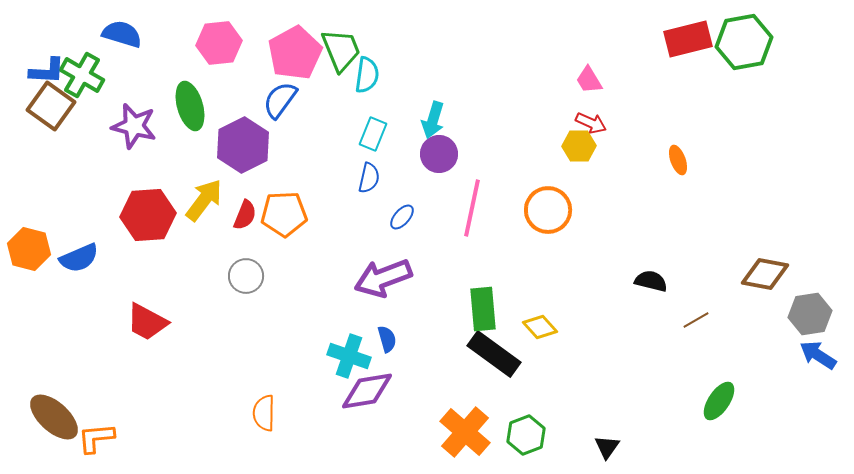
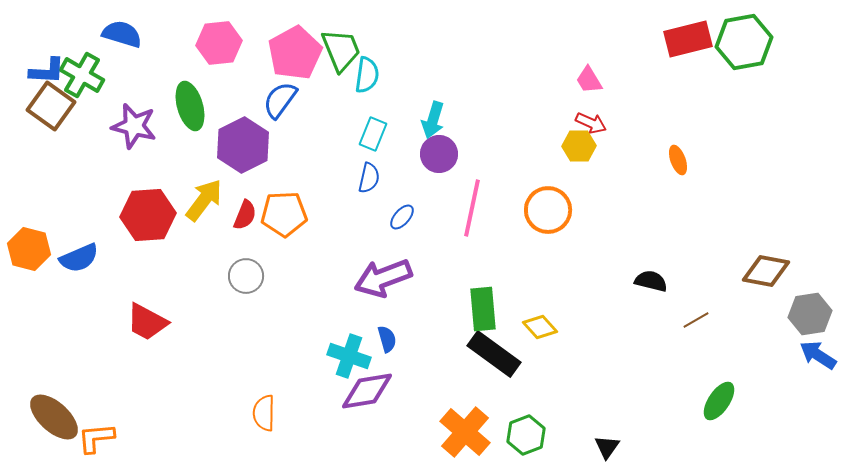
brown diamond at (765, 274): moved 1 px right, 3 px up
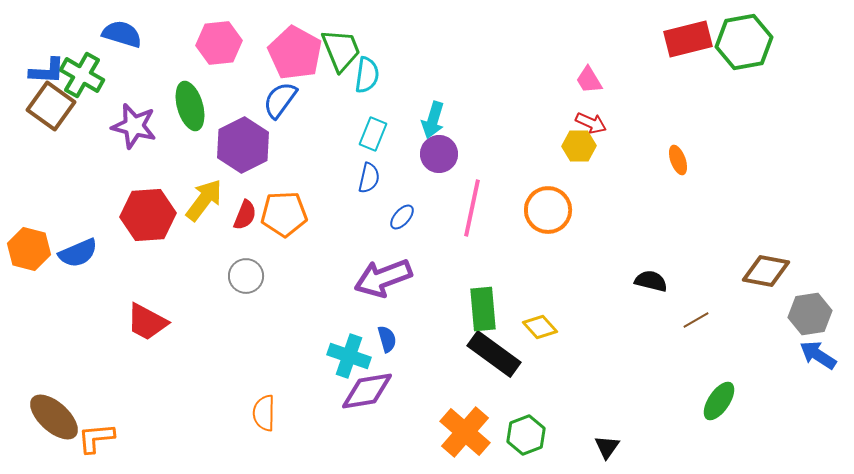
pink pentagon at (295, 53): rotated 14 degrees counterclockwise
blue semicircle at (79, 258): moved 1 px left, 5 px up
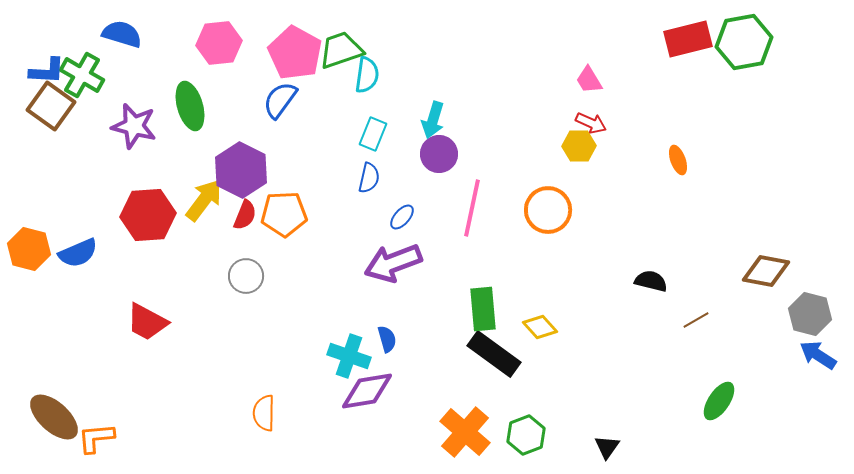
green trapezoid at (341, 50): rotated 87 degrees counterclockwise
purple hexagon at (243, 145): moved 2 px left, 25 px down; rotated 6 degrees counterclockwise
purple arrow at (383, 278): moved 10 px right, 15 px up
gray hexagon at (810, 314): rotated 24 degrees clockwise
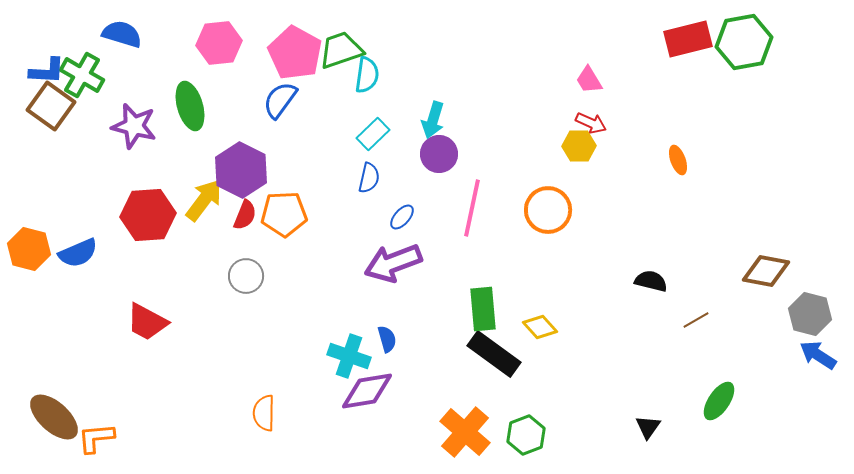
cyan rectangle at (373, 134): rotated 24 degrees clockwise
black triangle at (607, 447): moved 41 px right, 20 px up
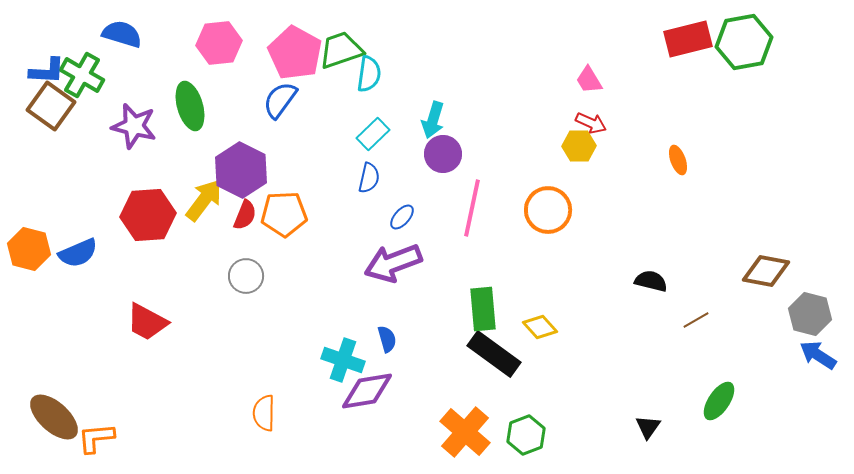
cyan semicircle at (367, 75): moved 2 px right, 1 px up
purple circle at (439, 154): moved 4 px right
cyan cross at (349, 356): moved 6 px left, 4 px down
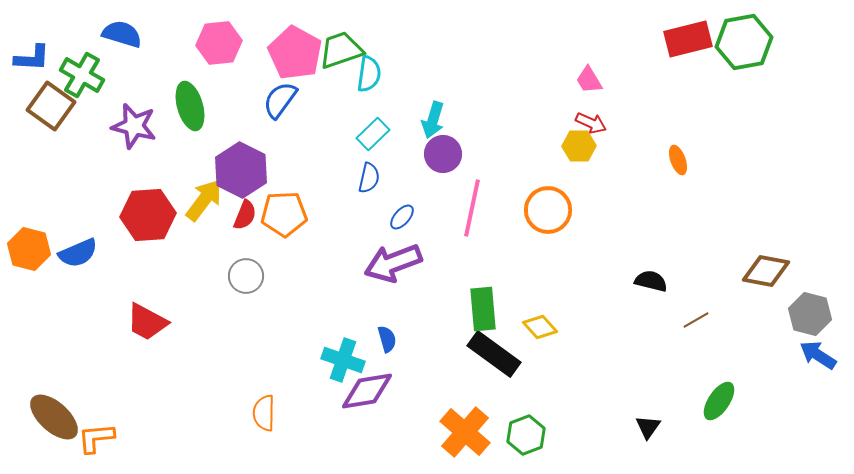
blue L-shape at (47, 71): moved 15 px left, 13 px up
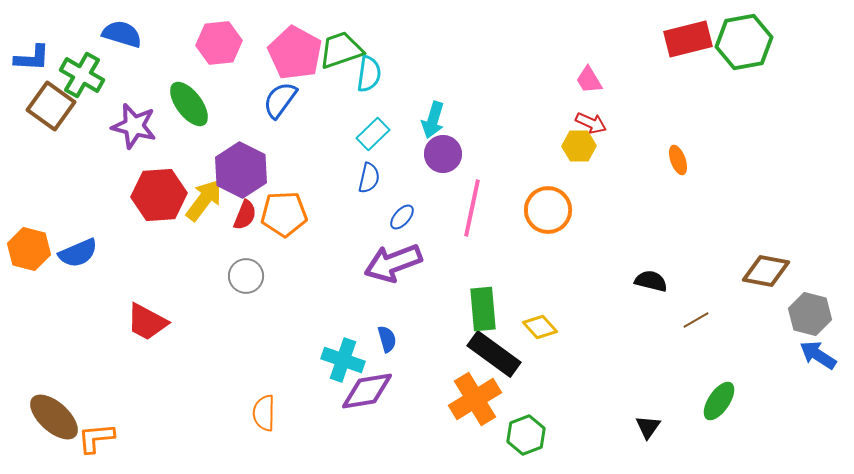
green ellipse at (190, 106): moved 1 px left, 2 px up; rotated 21 degrees counterclockwise
red hexagon at (148, 215): moved 11 px right, 20 px up
orange cross at (465, 432): moved 10 px right, 33 px up; rotated 18 degrees clockwise
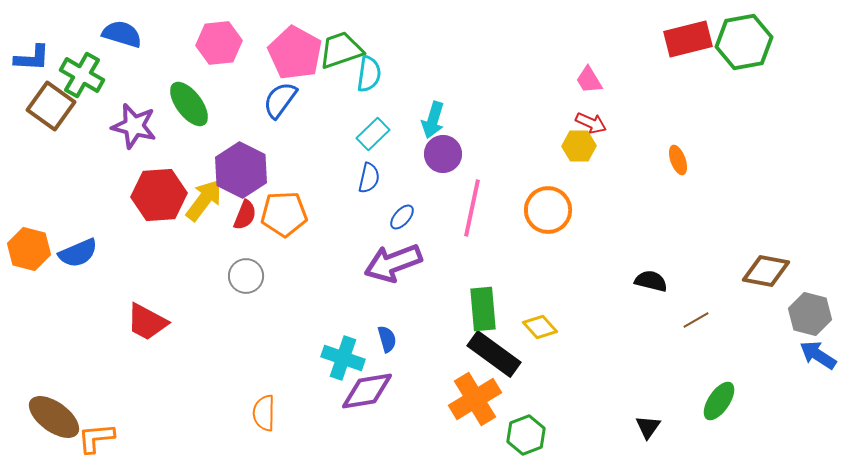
cyan cross at (343, 360): moved 2 px up
brown ellipse at (54, 417): rotated 6 degrees counterclockwise
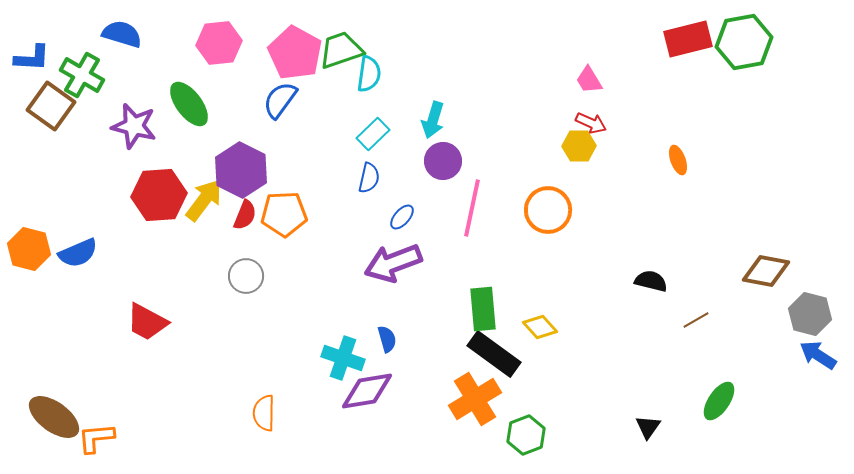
purple circle at (443, 154): moved 7 px down
